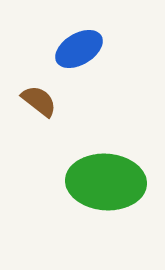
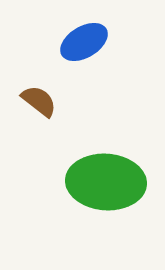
blue ellipse: moved 5 px right, 7 px up
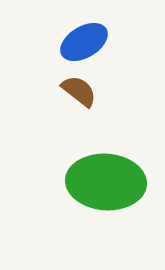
brown semicircle: moved 40 px right, 10 px up
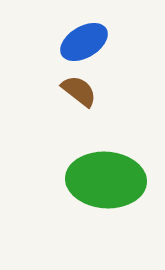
green ellipse: moved 2 px up
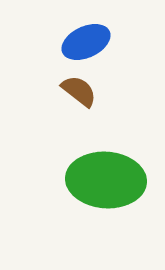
blue ellipse: moved 2 px right; rotated 6 degrees clockwise
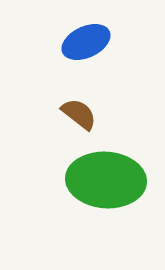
brown semicircle: moved 23 px down
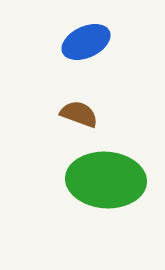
brown semicircle: rotated 18 degrees counterclockwise
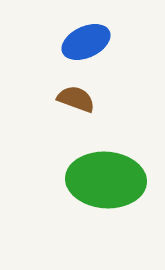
brown semicircle: moved 3 px left, 15 px up
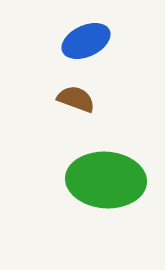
blue ellipse: moved 1 px up
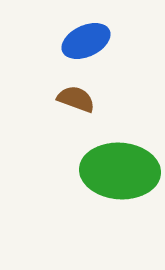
green ellipse: moved 14 px right, 9 px up
